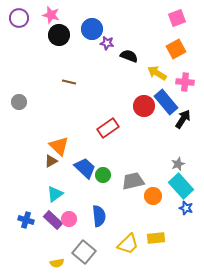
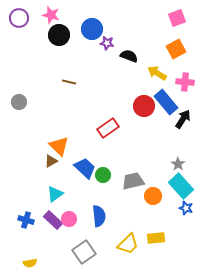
gray star: rotated 16 degrees counterclockwise
gray square: rotated 15 degrees clockwise
yellow semicircle: moved 27 px left
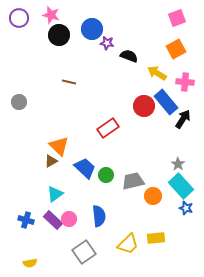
green circle: moved 3 px right
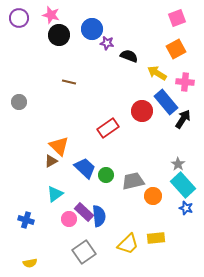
red circle: moved 2 px left, 5 px down
cyan rectangle: moved 2 px right, 1 px up
purple rectangle: moved 31 px right, 8 px up
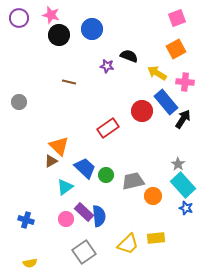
purple star: moved 23 px down
cyan triangle: moved 10 px right, 7 px up
pink circle: moved 3 px left
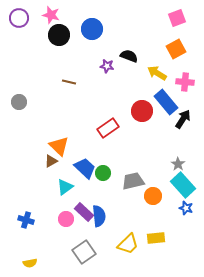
green circle: moved 3 px left, 2 px up
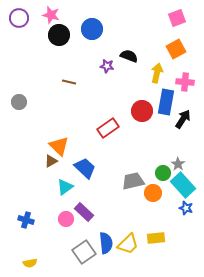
yellow arrow: rotated 72 degrees clockwise
blue rectangle: rotated 50 degrees clockwise
green circle: moved 60 px right
orange circle: moved 3 px up
blue semicircle: moved 7 px right, 27 px down
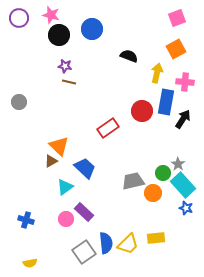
purple star: moved 42 px left
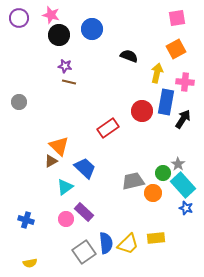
pink square: rotated 12 degrees clockwise
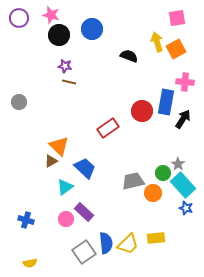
yellow arrow: moved 31 px up; rotated 30 degrees counterclockwise
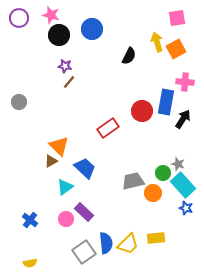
black semicircle: rotated 96 degrees clockwise
brown line: rotated 64 degrees counterclockwise
gray star: rotated 16 degrees counterclockwise
blue cross: moved 4 px right; rotated 21 degrees clockwise
